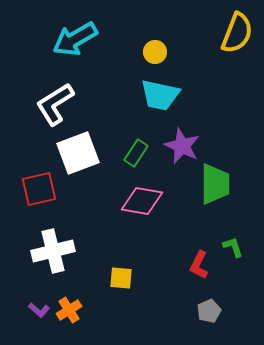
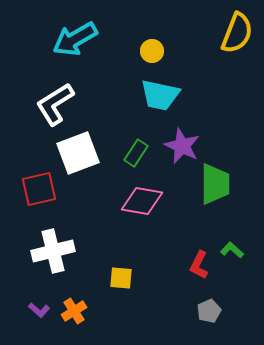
yellow circle: moved 3 px left, 1 px up
green L-shape: moved 1 px left, 3 px down; rotated 30 degrees counterclockwise
orange cross: moved 5 px right, 1 px down
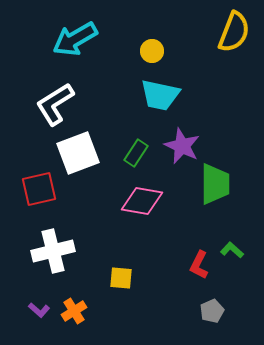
yellow semicircle: moved 3 px left, 1 px up
gray pentagon: moved 3 px right
